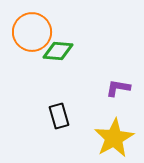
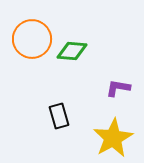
orange circle: moved 7 px down
green diamond: moved 14 px right
yellow star: moved 1 px left
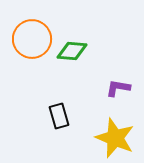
yellow star: moved 2 px right; rotated 21 degrees counterclockwise
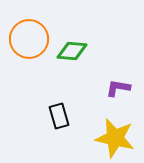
orange circle: moved 3 px left
yellow star: rotated 9 degrees counterclockwise
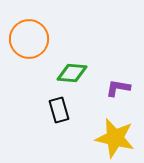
green diamond: moved 22 px down
black rectangle: moved 6 px up
